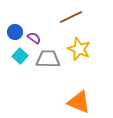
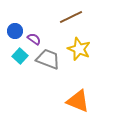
blue circle: moved 1 px up
purple semicircle: moved 1 px down
gray trapezoid: rotated 20 degrees clockwise
orange triangle: moved 1 px left, 1 px up
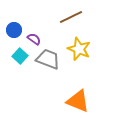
blue circle: moved 1 px left, 1 px up
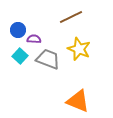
blue circle: moved 4 px right
purple semicircle: rotated 32 degrees counterclockwise
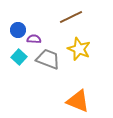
cyan square: moved 1 px left, 1 px down
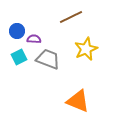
blue circle: moved 1 px left, 1 px down
yellow star: moved 7 px right; rotated 25 degrees clockwise
cyan square: rotated 21 degrees clockwise
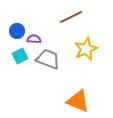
cyan square: moved 1 px right, 1 px up
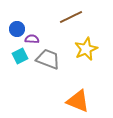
blue circle: moved 2 px up
purple semicircle: moved 2 px left
